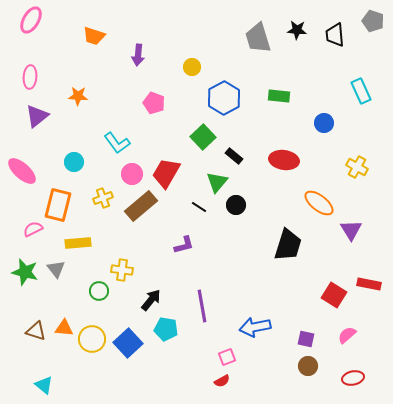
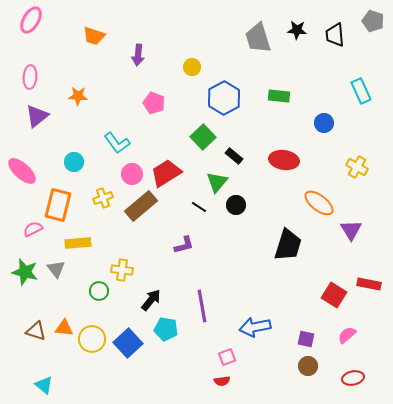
red trapezoid at (166, 173): rotated 28 degrees clockwise
red semicircle at (222, 381): rotated 21 degrees clockwise
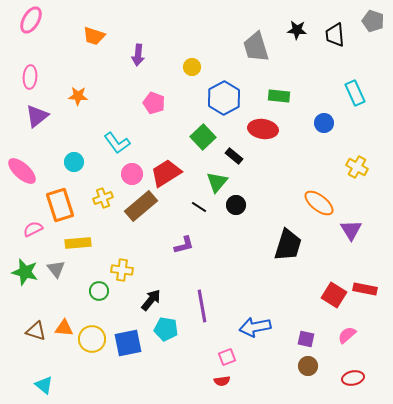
gray trapezoid at (258, 38): moved 2 px left, 9 px down
cyan rectangle at (361, 91): moved 6 px left, 2 px down
red ellipse at (284, 160): moved 21 px left, 31 px up
orange rectangle at (58, 205): moved 2 px right; rotated 32 degrees counterclockwise
red rectangle at (369, 284): moved 4 px left, 5 px down
blue square at (128, 343): rotated 32 degrees clockwise
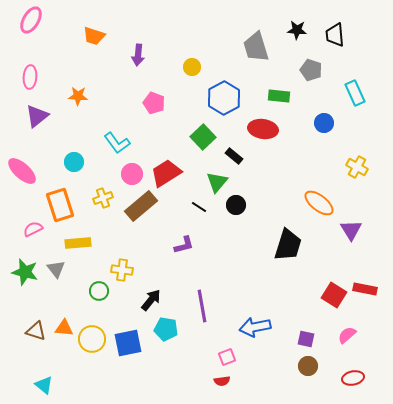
gray pentagon at (373, 21): moved 62 px left, 49 px down
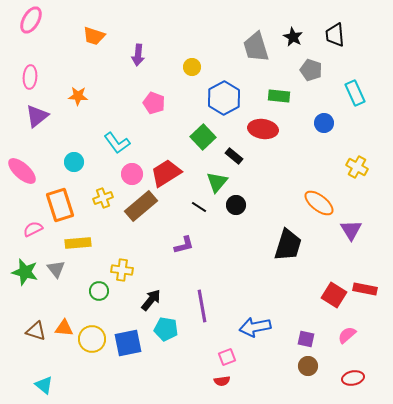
black star at (297, 30): moved 4 px left, 7 px down; rotated 24 degrees clockwise
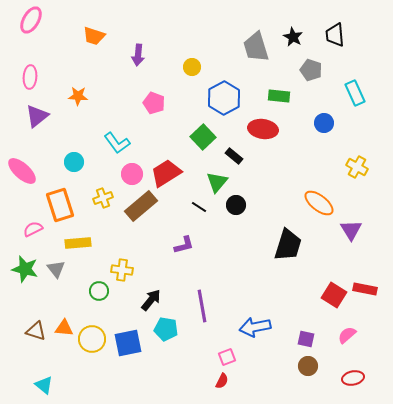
green star at (25, 272): moved 3 px up
red semicircle at (222, 381): rotated 56 degrees counterclockwise
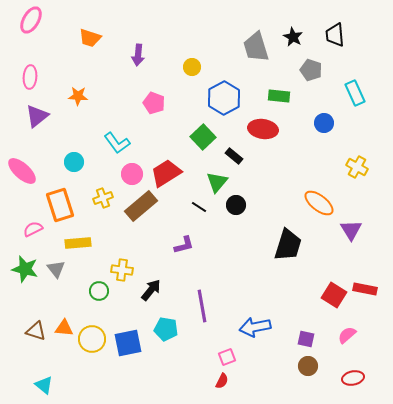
orange trapezoid at (94, 36): moved 4 px left, 2 px down
black arrow at (151, 300): moved 10 px up
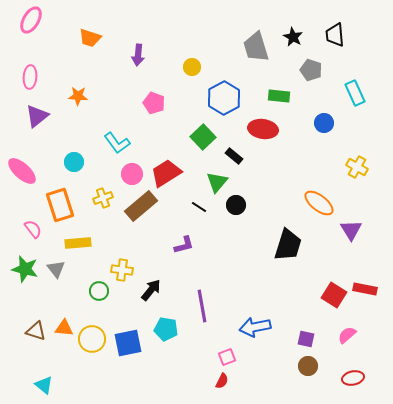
pink semicircle at (33, 229): rotated 78 degrees clockwise
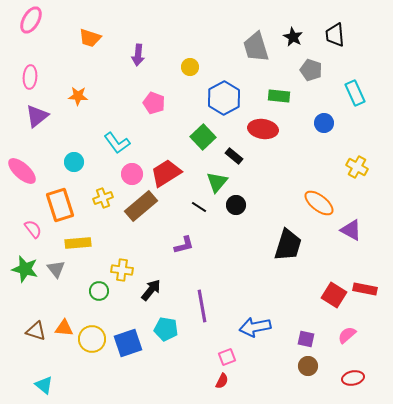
yellow circle at (192, 67): moved 2 px left
purple triangle at (351, 230): rotated 30 degrees counterclockwise
blue square at (128, 343): rotated 8 degrees counterclockwise
